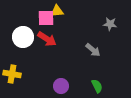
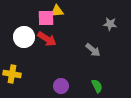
white circle: moved 1 px right
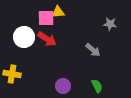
yellow triangle: moved 1 px right, 1 px down
purple circle: moved 2 px right
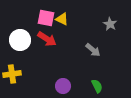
yellow triangle: moved 4 px right, 7 px down; rotated 32 degrees clockwise
pink square: rotated 12 degrees clockwise
gray star: rotated 24 degrees clockwise
white circle: moved 4 px left, 3 px down
yellow cross: rotated 18 degrees counterclockwise
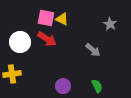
white circle: moved 2 px down
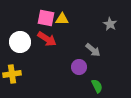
yellow triangle: rotated 24 degrees counterclockwise
purple circle: moved 16 px right, 19 px up
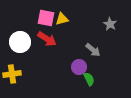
yellow triangle: rotated 16 degrees counterclockwise
green semicircle: moved 8 px left, 7 px up
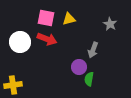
yellow triangle: moved 7 px right
red arrow: rotated 12 degrees counterclockwise
gray arrow: rotated 70 degrees clockwise
yellow cross: moved 1 px right, 11 px down
green semicircle: rotated 144 degrees counterclockwise
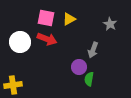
yellow triangle: rotated 16 degrees counterclockwise
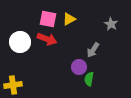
pink square: moved 2 px right, 1 px down
gray star: moved 1 px right
gray arrow: rotated 14 degrees clockwise
